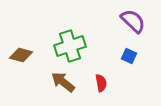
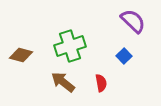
blue square: moved 5 px left; rotated 21 degrees clockwise
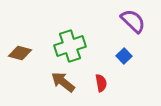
brown diamond: moved 1 px left, 2 px up
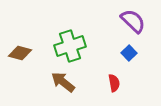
blue square: moved 5 px right, 3 px up
red semicircle: moved 13 px right
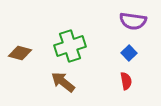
purple semicircle: rotated 144 degrees clockwise
red semicircle: moved 12 px right, 2 px up
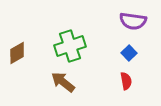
brown diamond: moved 3 px left; rotated 45 degrees counterclockwise
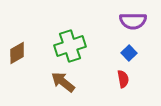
purple semicircle: rotated 8 degrees counterclockwise
red semicircle: moved 3 px left, 2 px up
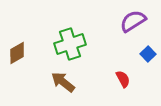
purple semicircle: rotated 148 degrees clockwise
green cross: moved 2 px up
blue square: moved 19 px right, 1 px down
red semicircle: rotated 18 degrees counterclockwise
